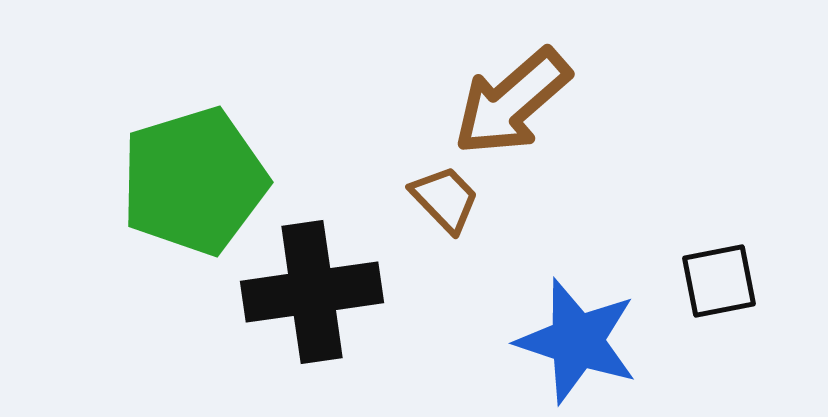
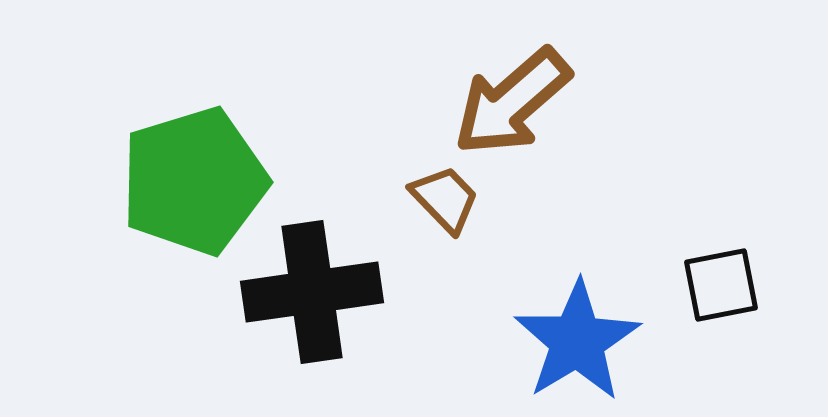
black square: moved 2 px right, 4 px down
blue star: rotated 23 degrees clockwise
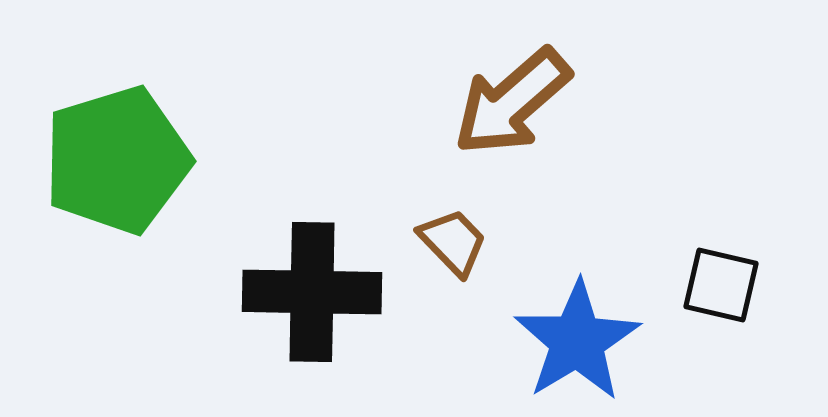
green pentagon: moved 77 px left, 21 px up
brown trapezoid: moved 8 px right, 43 px down
black square: rotated 24 degrees clockwise
black cross: rotated 9 degrees clockwise
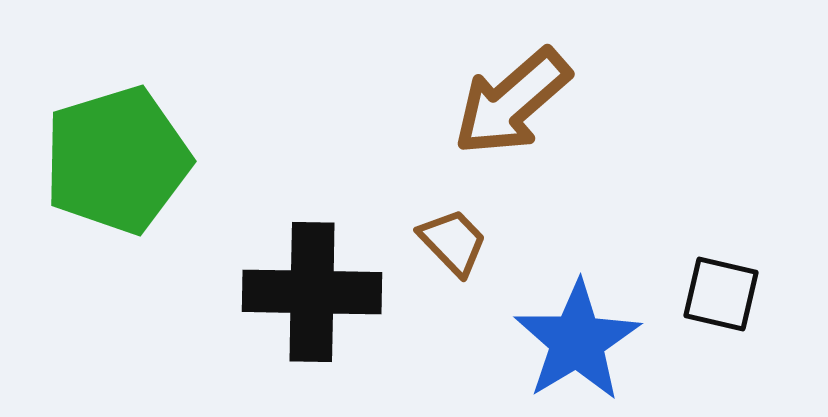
black square: moved 9 px down
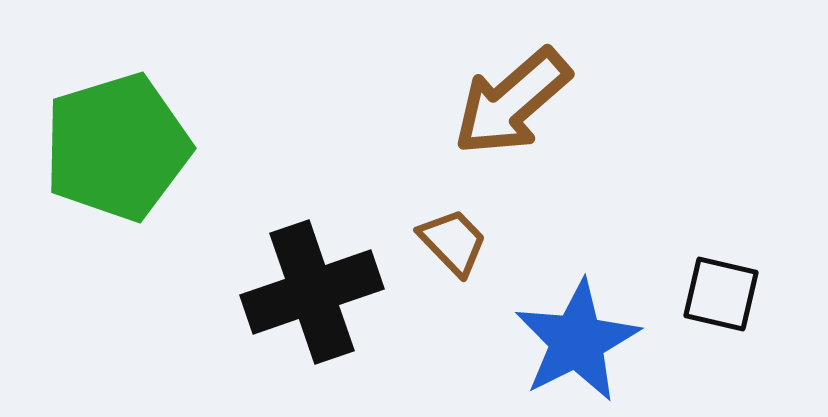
green pentagon: moved 13 px up
black cross: rotated 20 degrees counterclockwise
blue star: rotated 4 degrees clockwise
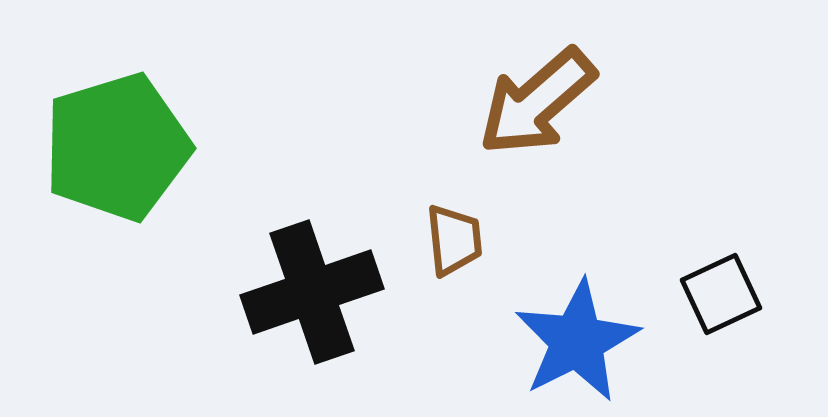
brown arrow: moved 25 px right
brown trapezoid: moved 1 px right, 2 px up; rotated 38 degrees clockwise
black square: rotated 38 degrees counterclockwise
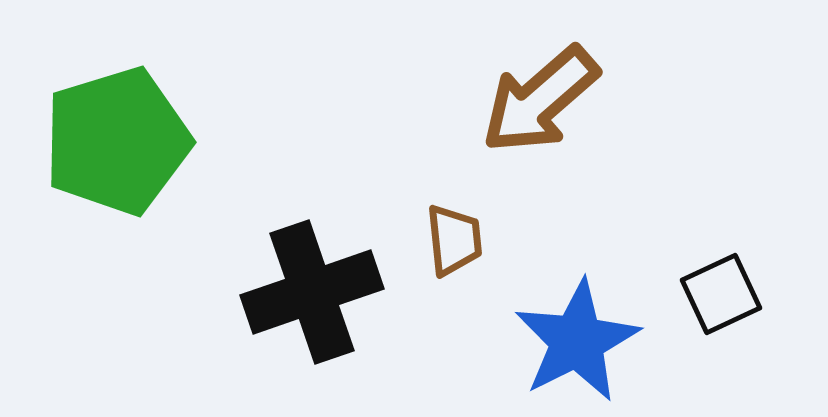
brown arrow: moved 3 px right, 2 px up
green pentagon: moved 6 px up
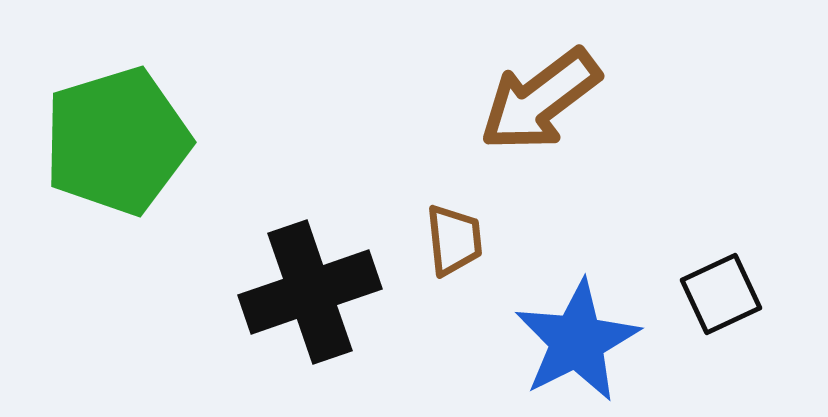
brown arrow: rotated 4 degrees clockwise
black cross: moved 2 px left
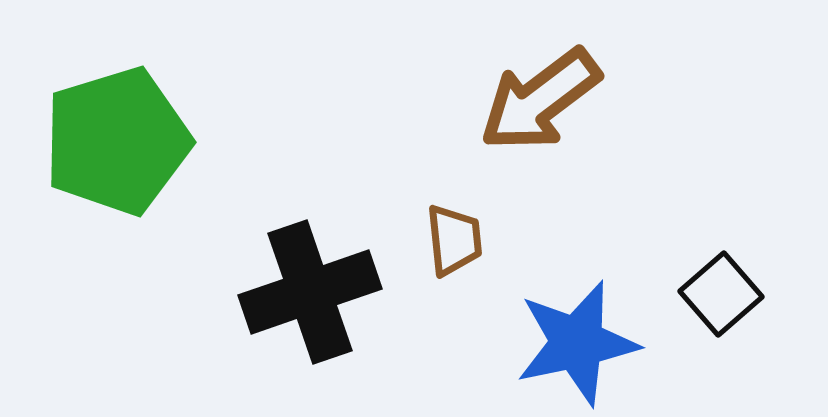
black square: rotated 16 degrees counterclockwise
blue star: moved 2 px down; rotated 15 degrees clockwise
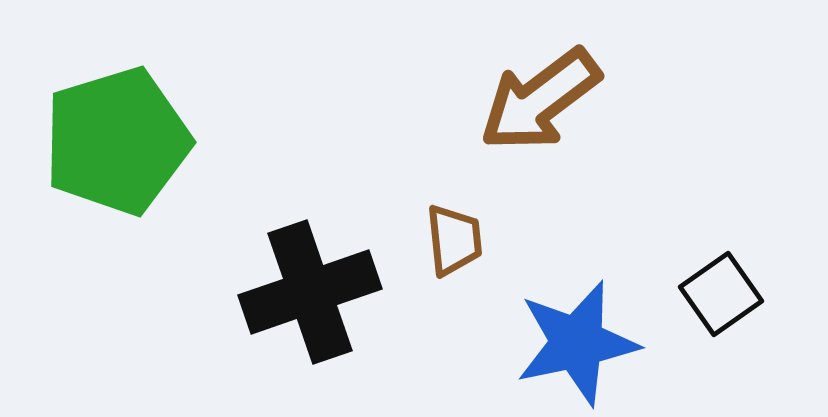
black square: rotated 6 degrees clockwise
